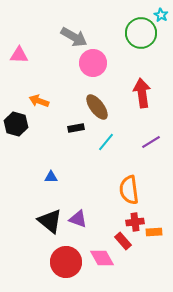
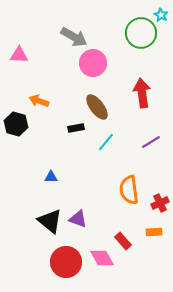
red cross: moved 25 px right, 19 px up; rotated 18 degrees counterclockwise
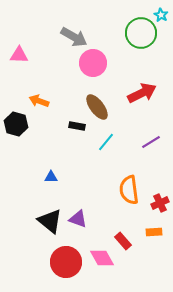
red arrow: rotated 72 degrees clockwise
black rectangle: moved 1 px right, 2 px up; rotated 21 degrees clockwise
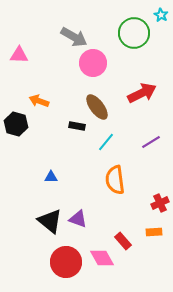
green circle: moved 7 px left
orange semicircle: moved 14 px left, 10 px up
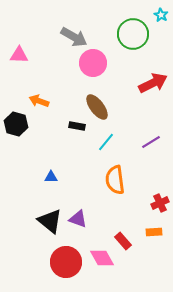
green circle: moved 1 px left, 1 px down
red arrow: moved 11 px right, 10 px up
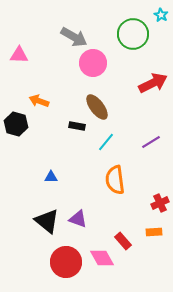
black triangle: moved 3 px left
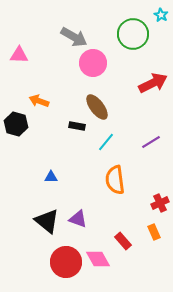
orange rectangle: rotated 70 degrees clockwise
pink diamond: moved 4 px left, 1 px down
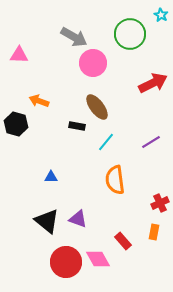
green circle: moved 3 px left
orange rectangle: rotated 35 degrees clockwise
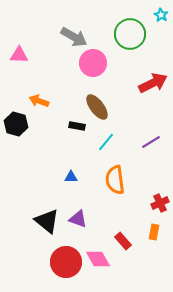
blue triangle: moved 20 px right
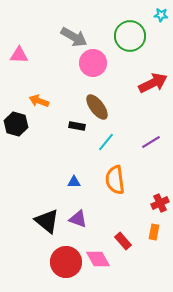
cyan star: rotated 24 degrees counterclockwise
green circle: moved 2 px down
blue triangle: moved 3 px right, 5 px down
